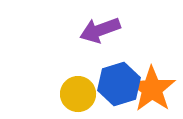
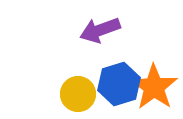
orange star: moved 2 px right, 2 px up
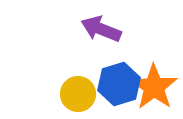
purple arrow: moved 1 px right, 1 px up; rotated 42 degrees clockwise
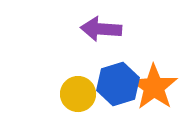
purple arrow: rotated 18 degrees counterclockwise
blue hexagon: moved 1 px left
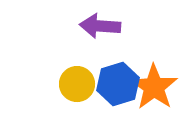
purple arrow: moved 1 px left, 3 px up
yellow circle: moved 1 px left, 10 px up
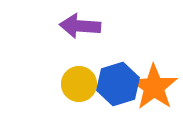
purple arrow: moved 20 px left
yellow circle: moved 2 px right
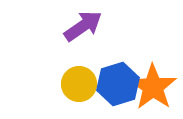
purple arrow: moved 3 px right; rotated 141 degrees clockwise
orange star: moved 1 px left
